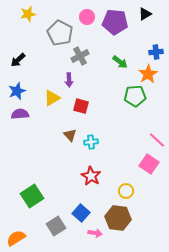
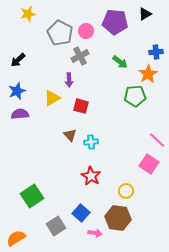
pink circle: moved 1 px left, 14 px down
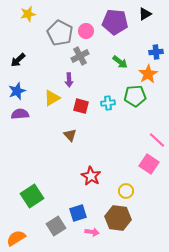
cyan cross: moved 17 px right, 39 px up
blue square: moved 3 px left; rotated 30 degrees clockwise
pink arrow: moved 3 px left, 1 px up
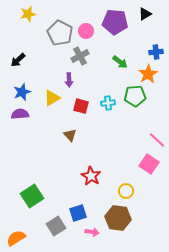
blue star: moved 5 px right, 1 px down
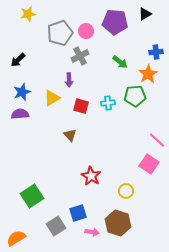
gray pentagon: rotated 25 degrees clockwise
brown hexagon: moved 5 px down; rotated 10 degrees clockwise
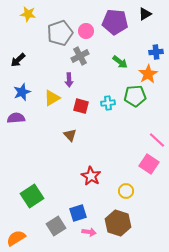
yellow star: rotated 21 degrees clockwise
purple semicircle: moved 4 px left, 4 px down
pink arrow: moved 3 px left
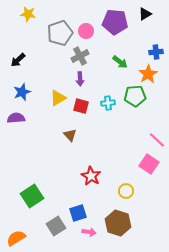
purple arrow: moved 11 px right, 1 px up
yellow triangle: moved 6 px right
